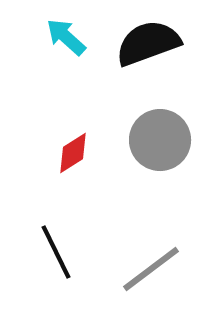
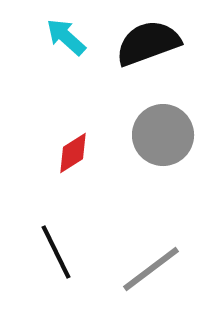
gray circle: moved 3 px right, 5 px up
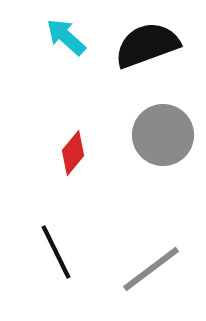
black semicircle: moved 1 px left, 2 px down
red diamond: rotated 18 degrees counterclockwise
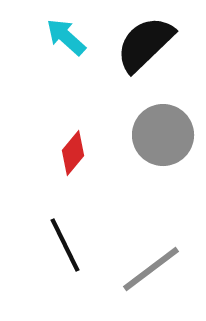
black semicircle: moved 2 px left, 1 px up; rotated 24 degrees counterclockwise
black line: moved 9 px right, 7 px up
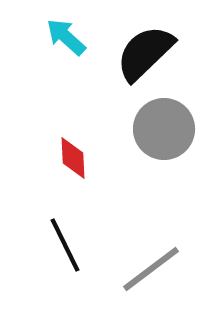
black semicircle: moved 9 px down
gray circle: moved 1 px right, 6 px up
red diamond: moved 5 px down; rotated 42 degrees counterclockwise
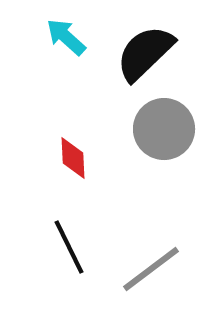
black line: moved 4 px right, 2 px down
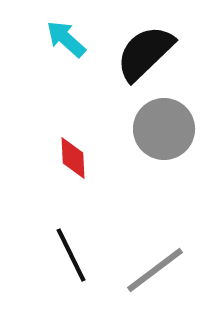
cyan arrow: moved 2 px down
black line: moved 2 px right, 8 px down
gray line: moved 4 px right, 1 px down
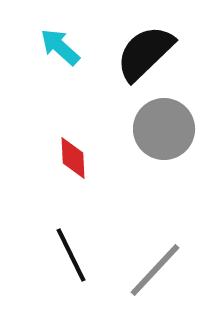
cyan arrow: moved 6 px left, 8 px down
gray line: rotated 10 degrees counterclockwise
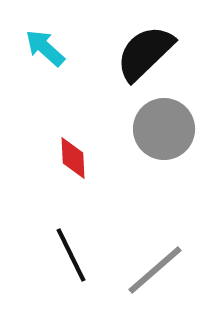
cyan arrow: moved 15 px left, 1 px down
gray line: rotated 6 degrees clockwise
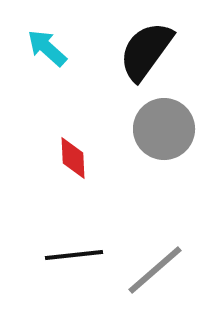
cyan arrow: moved 2 px right
black semicircle: moved 1 px right, 2 px up; rotated 10 degrees counterclockwise
black line: moved 3 px right; rotated 70 degrees counterclockwise
